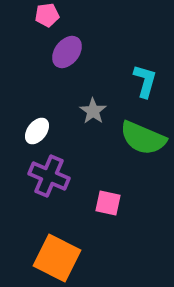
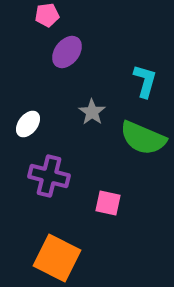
gray star: moved 1 px left, 1 px down
white ellipse: moved 9 px left, 7 px up
purple cross: rotated 9 degrees counterclockwise
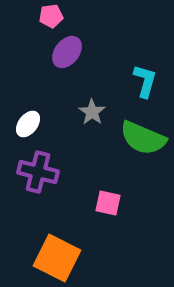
pink pentagon: moved 4 px right, 1 px down
purple cross: moved 11 px left, 4 px up
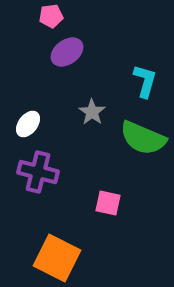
purple ellipse: rotated 16 degrees clockwise
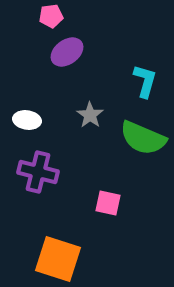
gray star: moved 2 px left, 3 px down
white ellipse: moved 1 px left, 4 px up; rotated 60 degrees clockwise
orange square: moved 1 px right, 1 px down; rotated 9 degrees counterclockwise
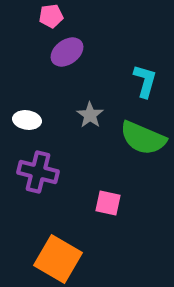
orange square: rotated 12 degrees clockwise
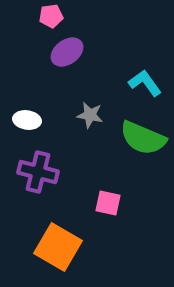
cyan L-shape: moved 2 px down; rotated 52 degrees counterclockwise
gray star: rotated 24 degrees counterclockwise
orange square: moved 12 px up
